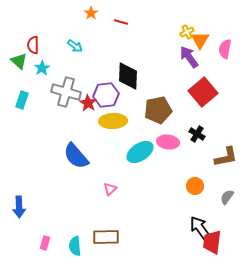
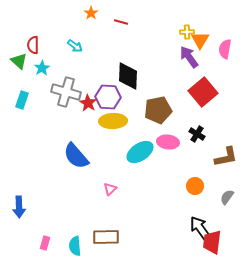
yellow cross: rotated 24 degrees clockwise
purple hexagon: moved 2 px right, 2 px down; rotated 10 degrees clockwise
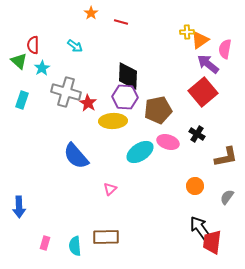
orange triangle: rotated 24 degrees clockwise
purple arrow: moved 19 px right, 7 px down; rotated 15 degrees counterclockwise
purple hexagon: moved 17 px right
pink ellipse: rotated 10 degrees clockwise
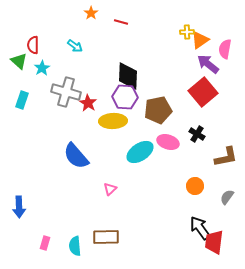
red trapezoid: moved 2 px right
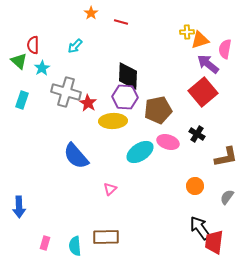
orange triangle: rotated 18 degrees clockwise
cyan arrow: rotated 98 degrees clockwise
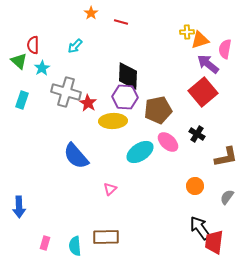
pink ellipse: rotated 25 degrees clockwise
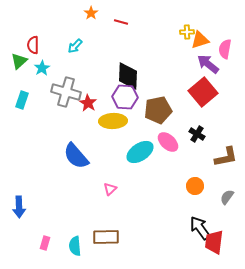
green triangle: rotated 36 degrees clockwise
